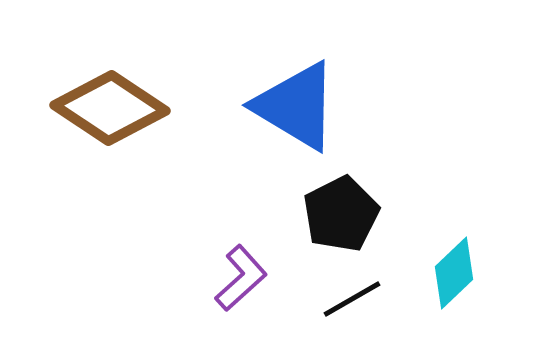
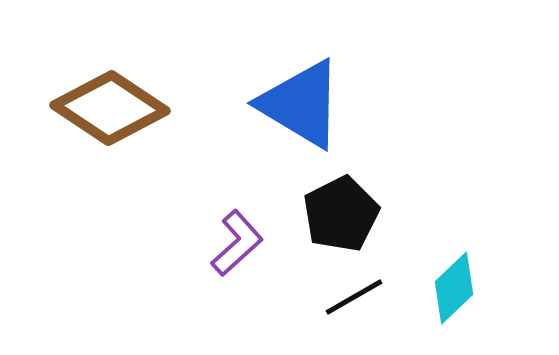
blue triangle: moved 5 px right, 2 px up
cyan diamond: moved 15 px down
purple L-shape: moved 4 px left, 35 px up
black line: moved 2 px right, 2 px up
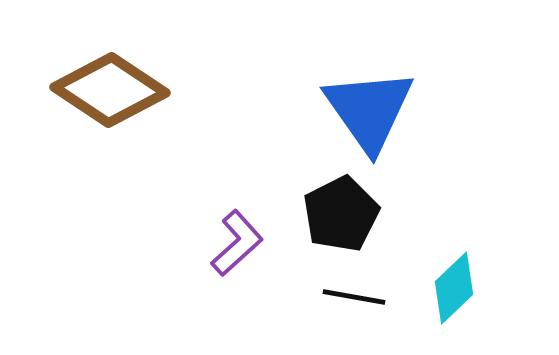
blue triangle: moved 68 px right, 6 px down; rotated 24 degrees clockwise
brown diamond: moved 18 px up
black line: rotated 40 degrees clockwise
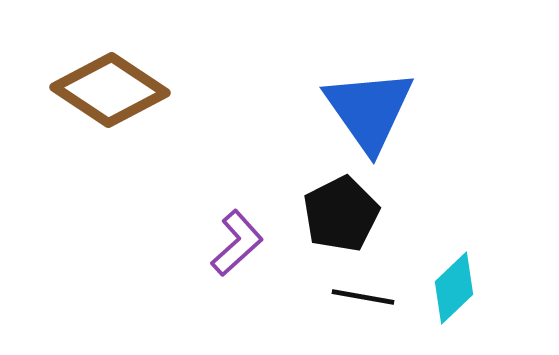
black line: moved 9 px right
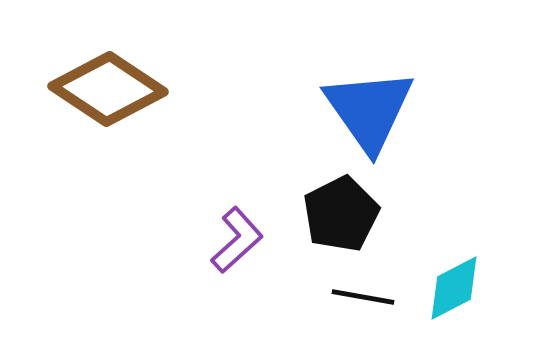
brown diamond: moved 2 px left, 1 px up
purple L-shape: moved 3 px up
cyan diamond: rotated 16 degrees clockwise
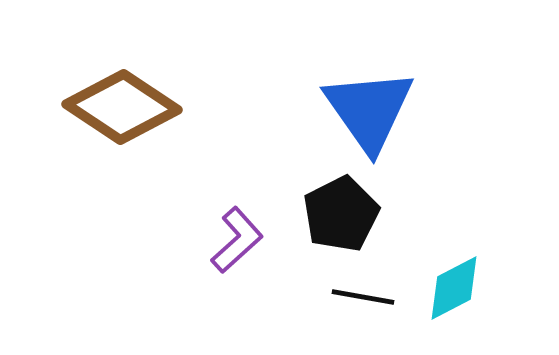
brown diamond: moved 14 px right, 18 px down
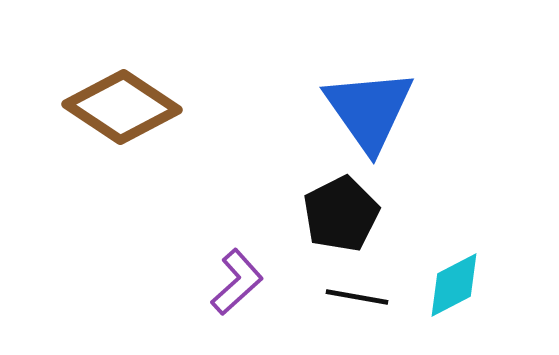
purple L-shape: moved 42 px down
cyan diamond: moved 3 px up
black line: moved 6 px left
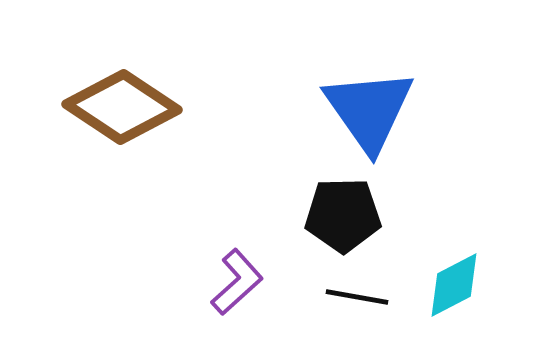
black pentagon: moved 2 px right, 1 px down; rotated 26 degrees clockwise
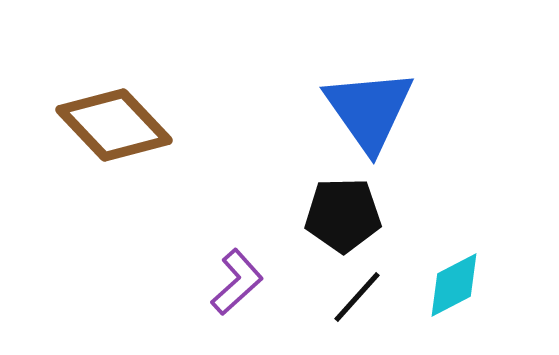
brown diamond: moved 8 px left, 18 px down; rotated 13 degrees clockwise
black line: rotated 58 degrees counterclockwise
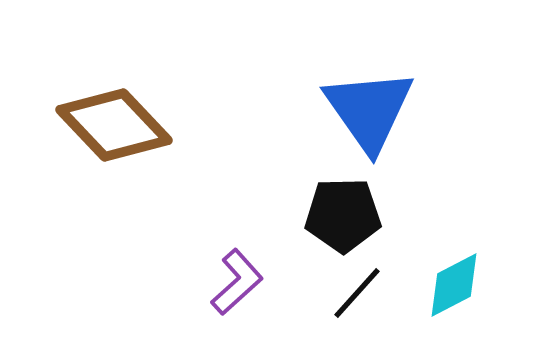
black line: moved 4 px up
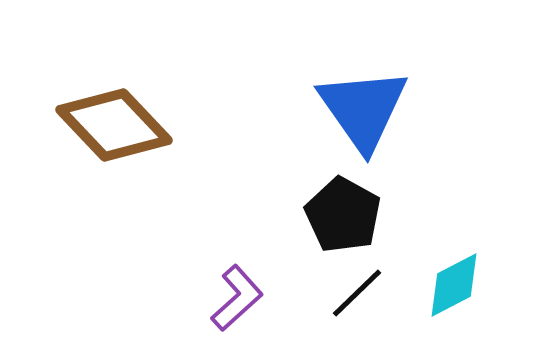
blue triangle: moved 6 px left, 1 px up
black pentagon: rotated 30 degrees clockwise
purple L-shape: moved 16 px down
black line: rotated 4 degrees clockwise
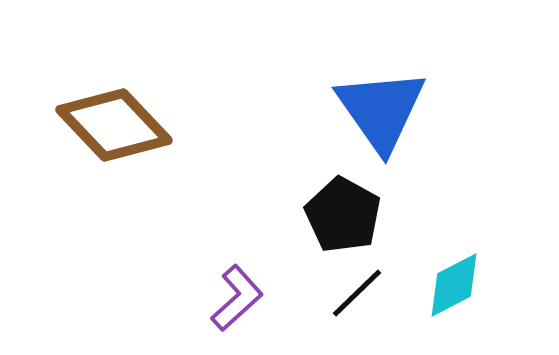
blue triangle: moved 18 px right, 1 px down
